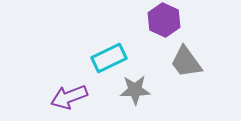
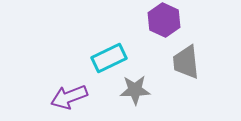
gray trapezoid: rotated 30 degrees clockwise
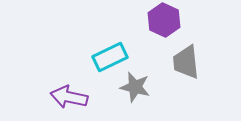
cyan rectangle: moved 1 px right, 1 px up
gray star: moved 3 px up; rotated 16 degrees clockwise
purple arrow: rotated 33 degrees clockwise
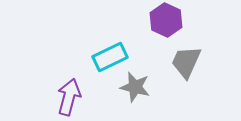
purple hexagon: moved 2 px right
gray trapezoid: rotated 30 degrees clockwise
purple arrow: rotated 93 degrees clockwise
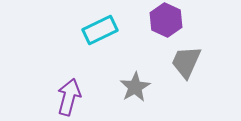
cyan rectangle: moved 10 px left, 27 px up
gray star: rotated 28 degrees clockwise
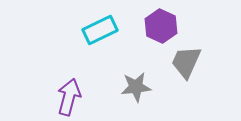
purple hexagon: moved 5 px left, 6 px down
gray star: moved 1 px right; rotated 24 degrees clockwise
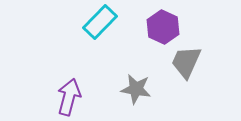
purple hexagon: moved 2 px right, 1 px down
cyan rectangle: moved 8 px up; rotated 20 degrees counterclockwise
gray star: moved 2 px down; rotated 16 degrees clockwise
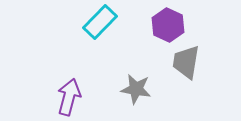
purple hexagon: moved 5 px right, 2 px up
gray trapezoid: rotated 15 degrees counterclockwise
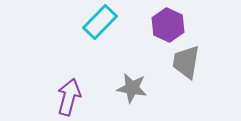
gray star: moved 4 px left, 1 px up
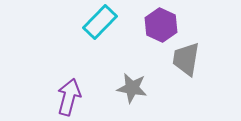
purple hexagon: moved 7 px left
gray trapezoid: moved 3 px up
